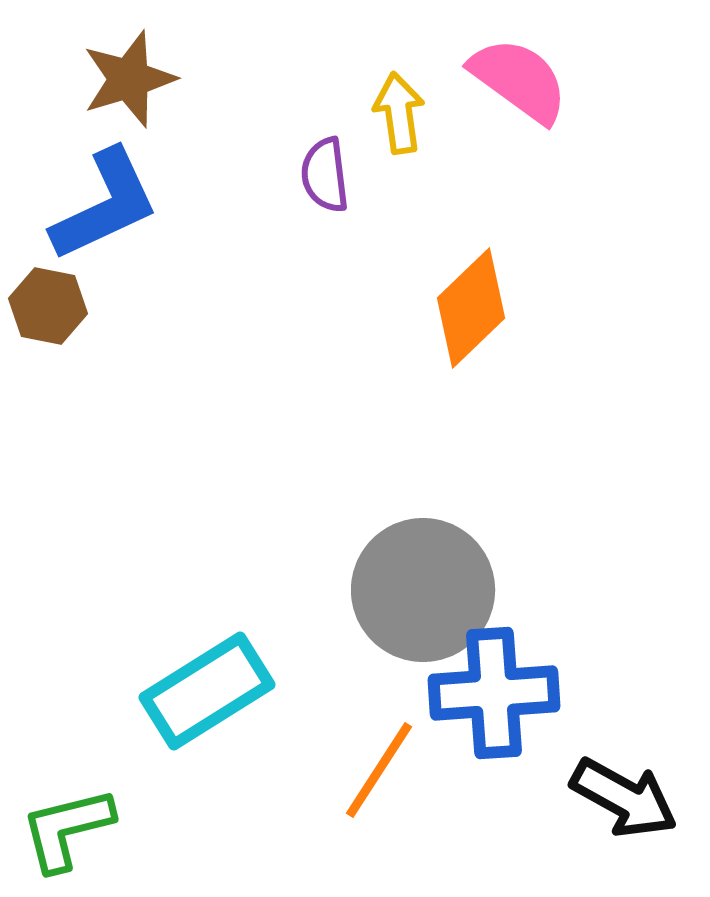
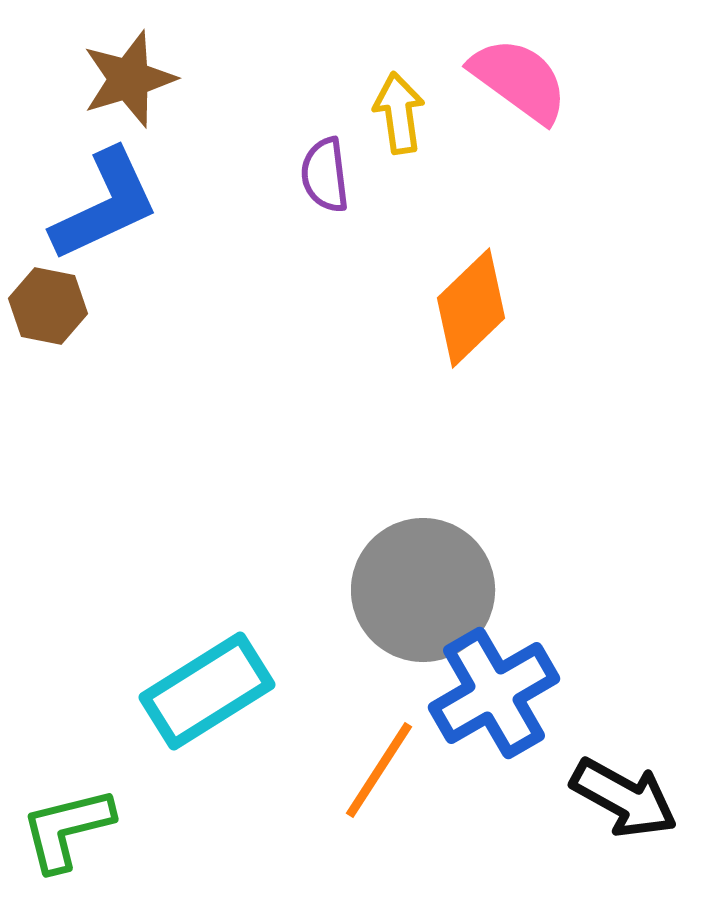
blue cross: rotated 26 degrees counterclockwise
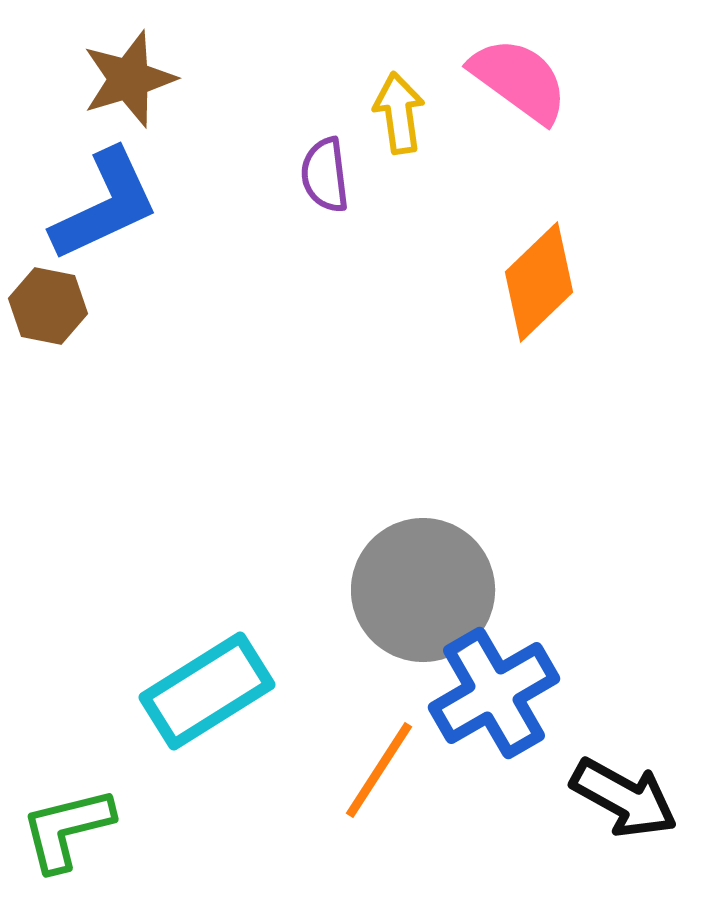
orange diamond: moved 68 px right, 26 px up
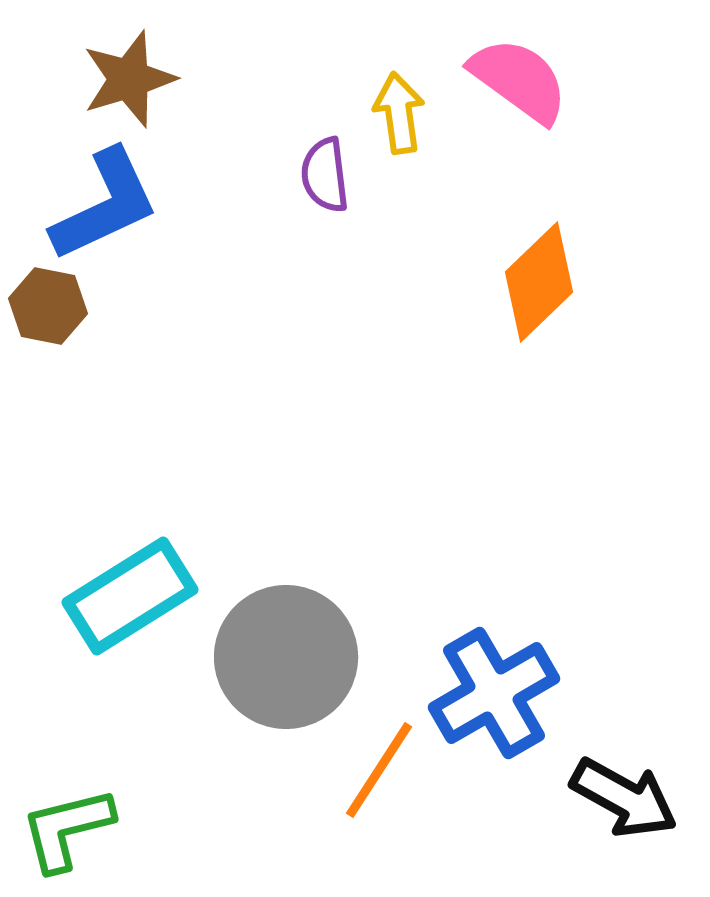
gray circle: moved 137 px left, 67 px down
cyan rectangle: moved 77 px left, 95 px up
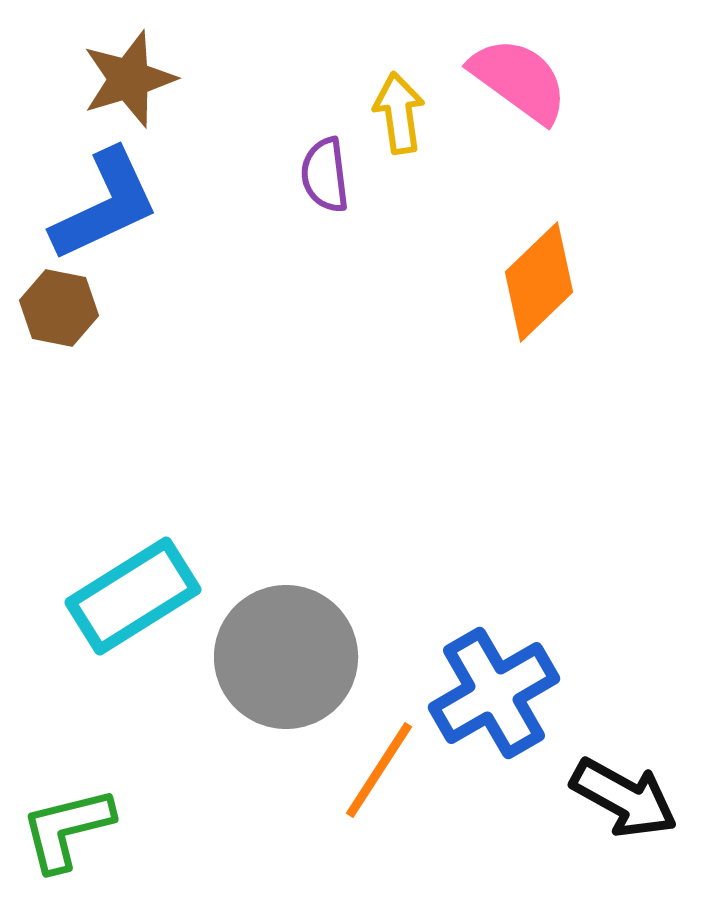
brown hexagon: moved 11 px right, 2 px down
cyan rectangle: moved 3 px right
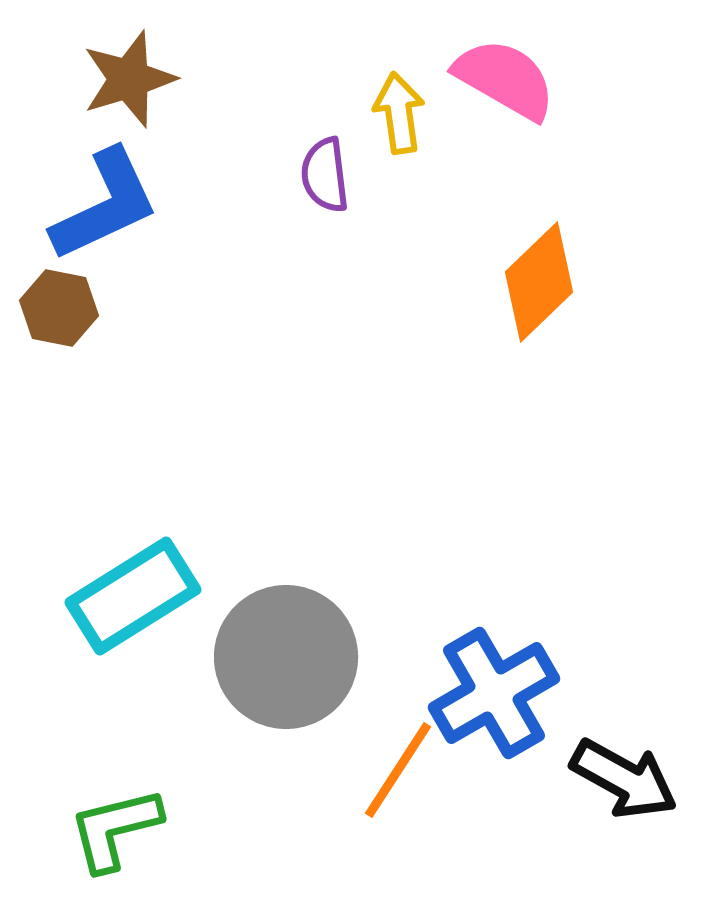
pink semicircle: moved 14 px left, 1 px up; rotated 6 degrees counterclockwise
orange line: moved 19 px right
black arrow: moved 19 px up
green L-shape: moved 48 px right
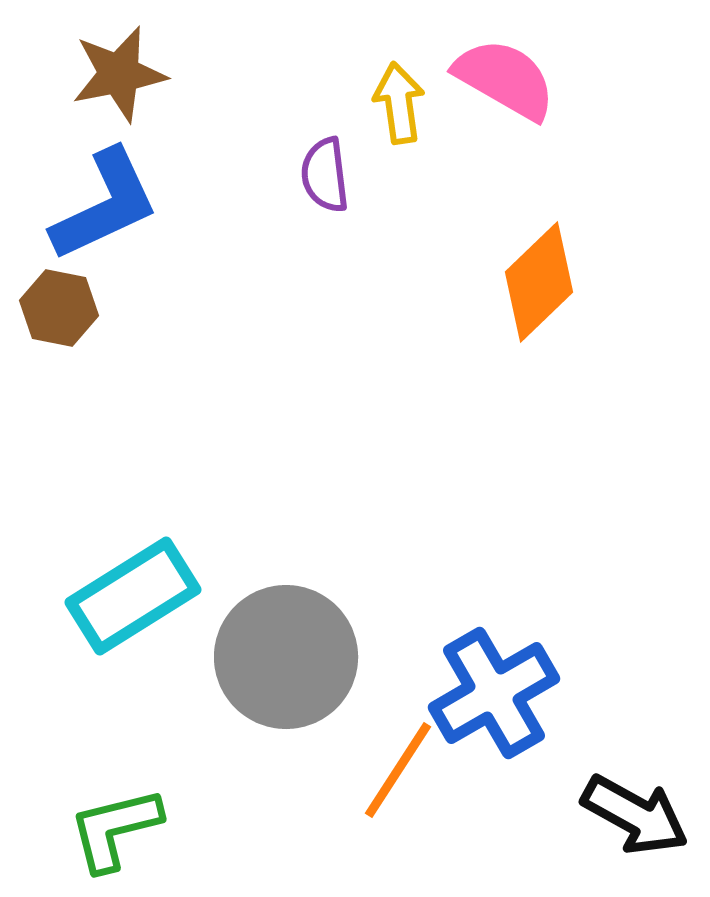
brown star: moved 10 px left, 5 px up; rotated 6 degrees clockwise
yellow arrow: moved 10 px up
black arrow: moved 11 px right, 36 px down
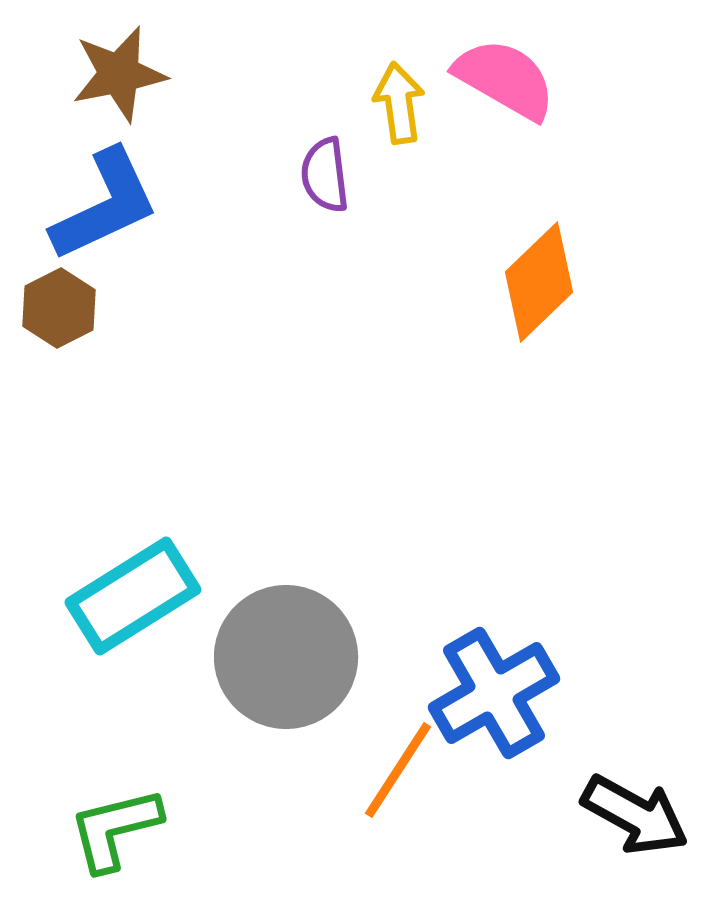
brown hexagon: rotated 22 degrees clockwise
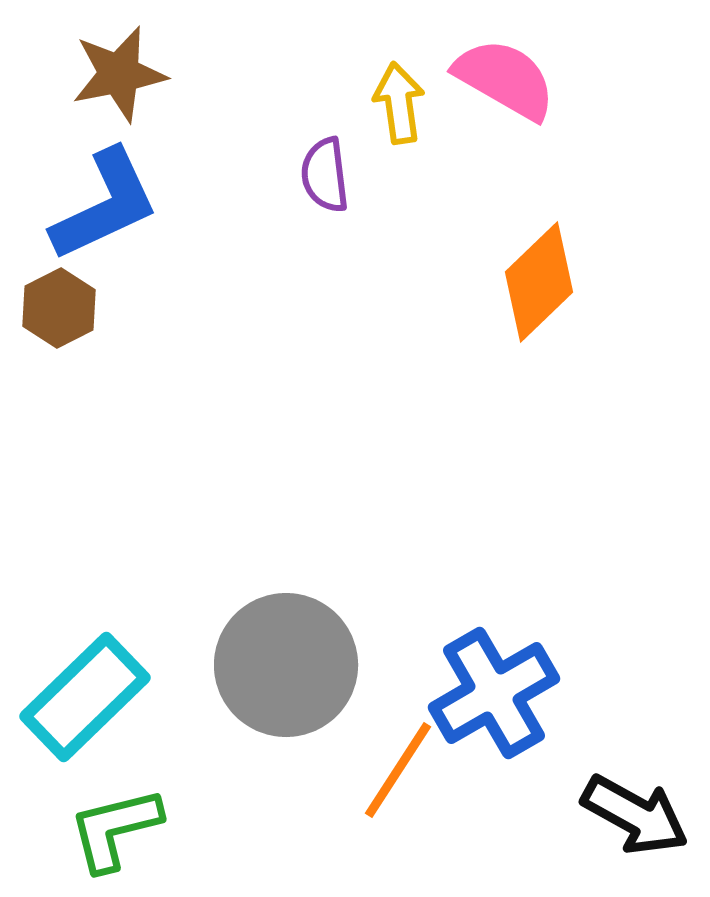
cyan rectangle: moved 48 px left, 101 px down; rotated 12 degrees counterclockwise
gray circle: moved 8 px down
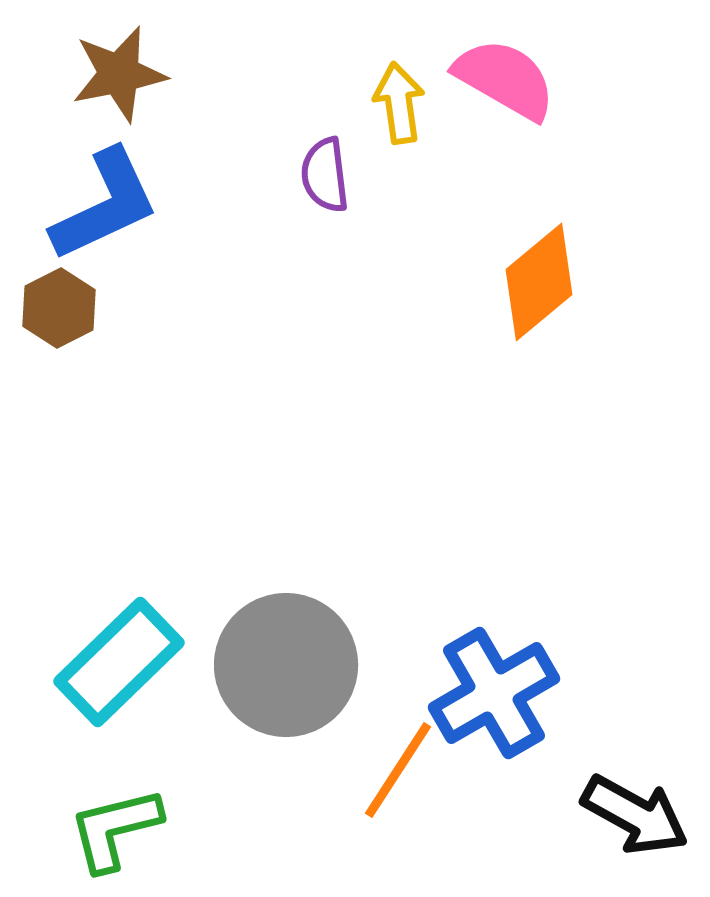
orange diamond: rotated 4 degrees clockwise
cyan rectangle: moved 34 px right, 35 px up
